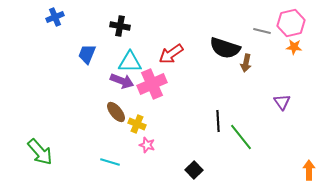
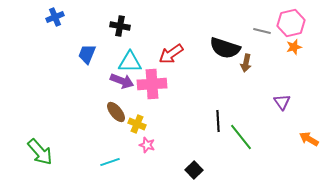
orange star: rotated 21 degrees counterclockwise
pink cross: rotated 20 degrees clockwise
cyan line: rotated 36 degrees counterclockwise
orange arrow: moved 31 px up; rotated 60 degrees counterclockwise
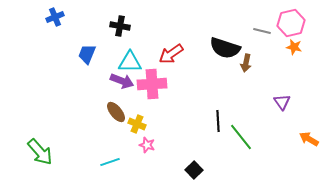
orange star: rotated 28 degrees clockwise
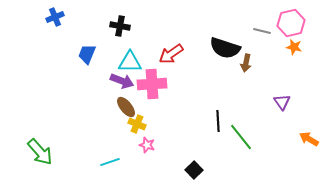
brown ellipse: moved 10 px right, 5 px up
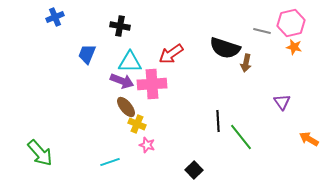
green arrow: moved 1 px down
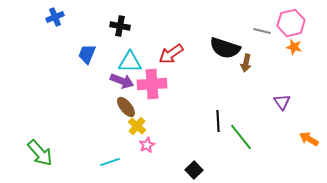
yellow cross: moved 2 px down; rotated 18 degrees clockwise
pink star: rotated 28 degrees clockwise
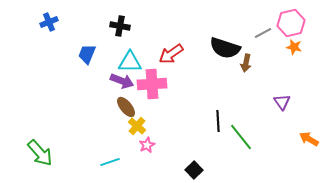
blue cross: moved 6 px left, 5 px down
gray line: moved 1 px right, 2 px down; rotated 42 degrees counterclockwise
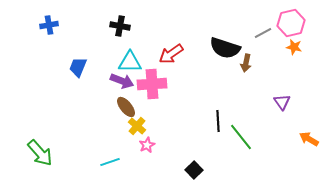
blue cross: moved 3 px down; rotated 12 degrees clockwise
blue trapezoid: moved 9 px left, 13 px down
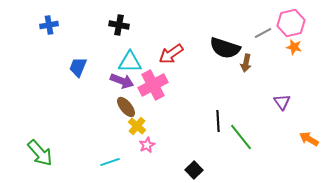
black cross: moved 1 px left, 1 px up
pink cross: moved 1 px right, 1 px down; rotated 24 degrees counterclockwise
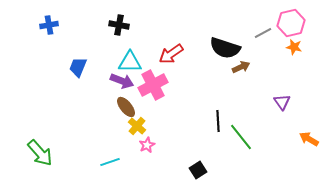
brown arrow: moved 5 px left, 4 px down; rotated 126 degrees counterclockwise
black square: moved 4 px right; rotated 12 degrees clockwise
